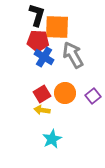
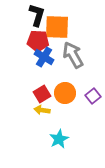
cyan star: moved 7 px right
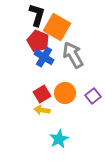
orange square: rotated 28 degrees clockwise
red pentagon: rotated 20 degrees clockwise
